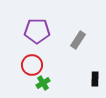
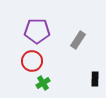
red circle: moved 4 px up
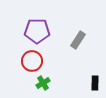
black rectangle: moved 4 px down
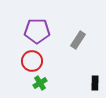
green cross: moved 3 px left
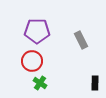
gray rectangle: moved 3 px right; rotated 60 degrees counterclockwise
green cross: rotated 24 degrees counterclockwise
